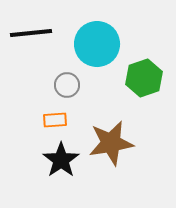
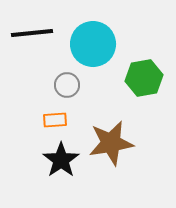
black line: moved 1 px right
cyan circle: moved 4 px left
green hexagon: rotated 9 degrees clockwise
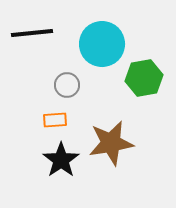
cyan circle: moved 9 px right
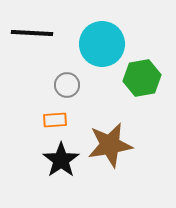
black line: rotated 9 degrees clockwise
green hexagon: moved 2 px left
brown star: moved 1 px left, 2 px down
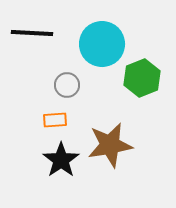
green hexagon: rotated 12 degrees counterclockwise
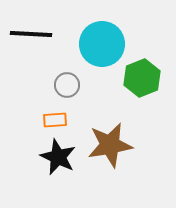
black line: moved 1 px left, 1 px down
black star: moved 3 px left, 3 px up; rotated 12 degrees counterclockwise
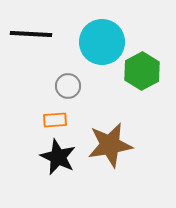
cyan circle: moved 2 px up
green hexagon: moved 7 px up; rotated 6 degrees counterclockwise
gray circle: moved 1 px right, 1 px down
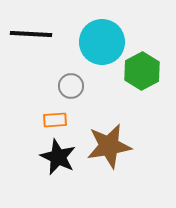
gray circle: moved 3 px right
brown star: moved 1 px left, 1 px down
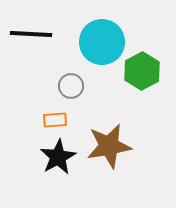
black star: rotated 18 degrees clockwise
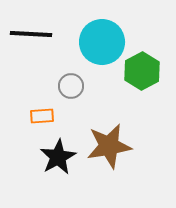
orange rectangle: moved 13 px left, 4 px up
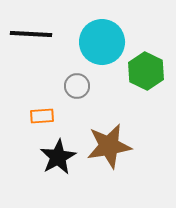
green hexagon: moved 4 px right; rotated 6 degrees counterclockwise
gray circle: moved 6 px right
